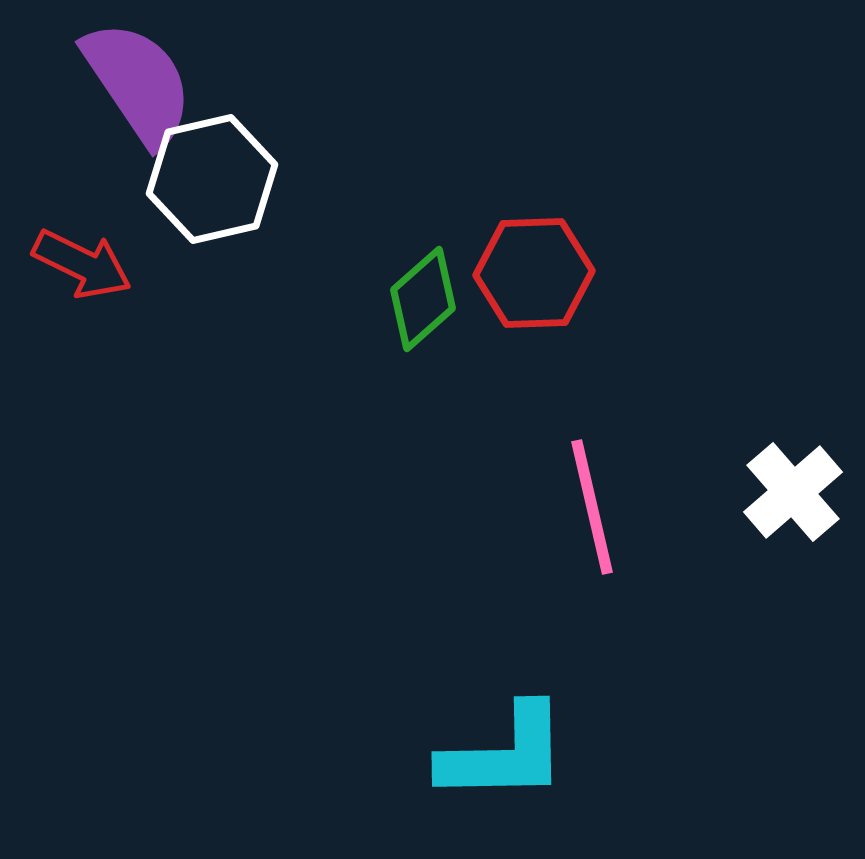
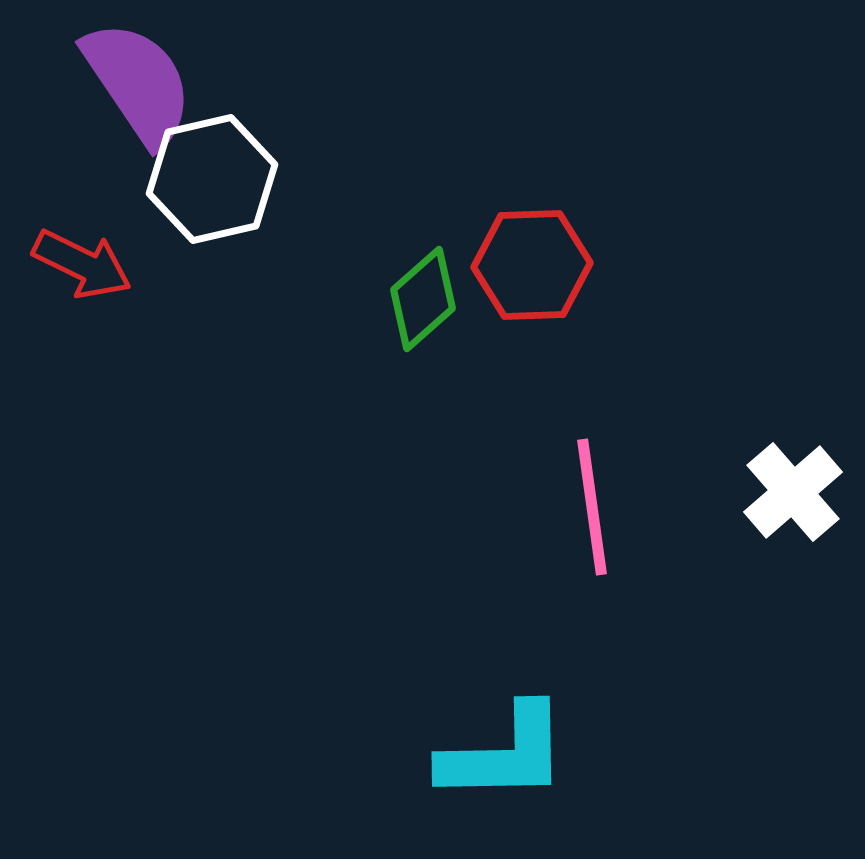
red hexagon: moved 2 px left, 8 px up
pink line: rotated 5 degrees clockwise
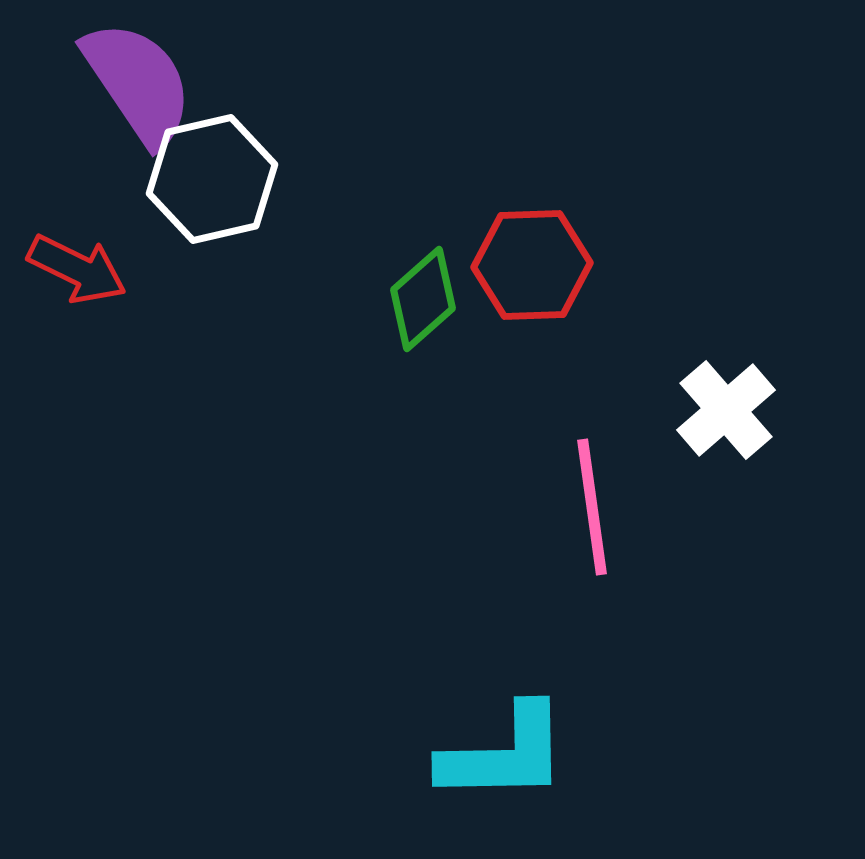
red arrow: moved 5 px left, 5 px down
white cross: moved 67 px left, 82 px up
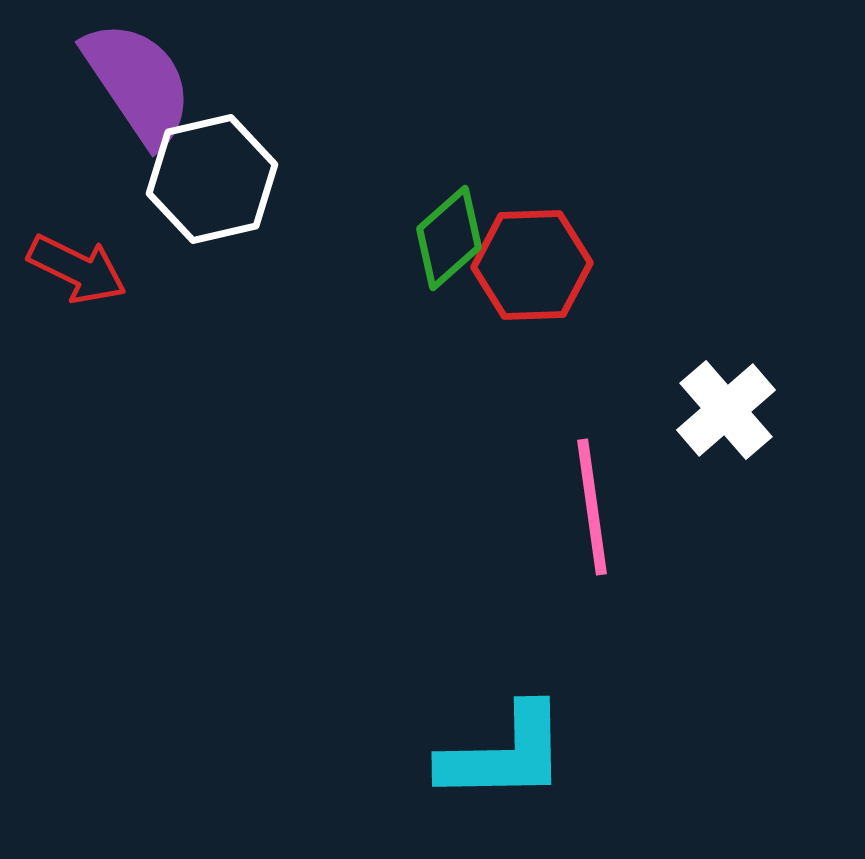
green diamond: moved 26 px right, 61 px up
